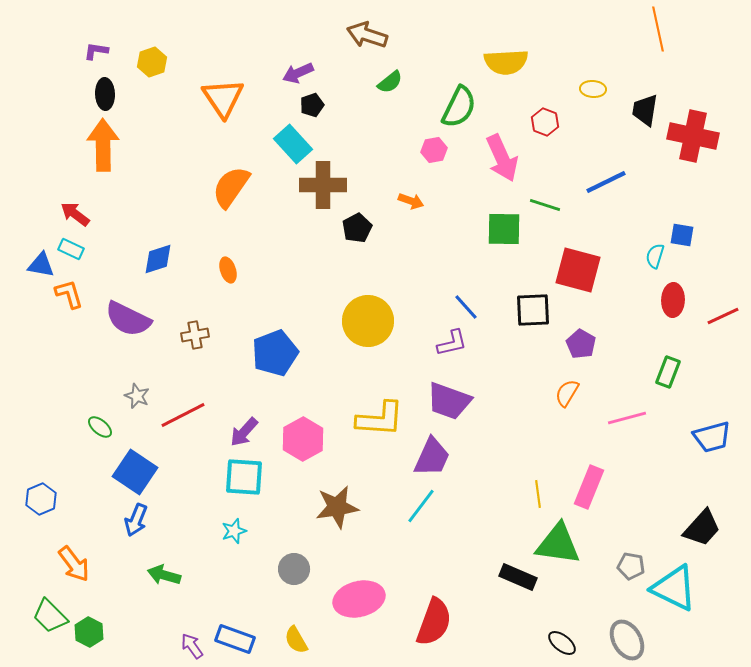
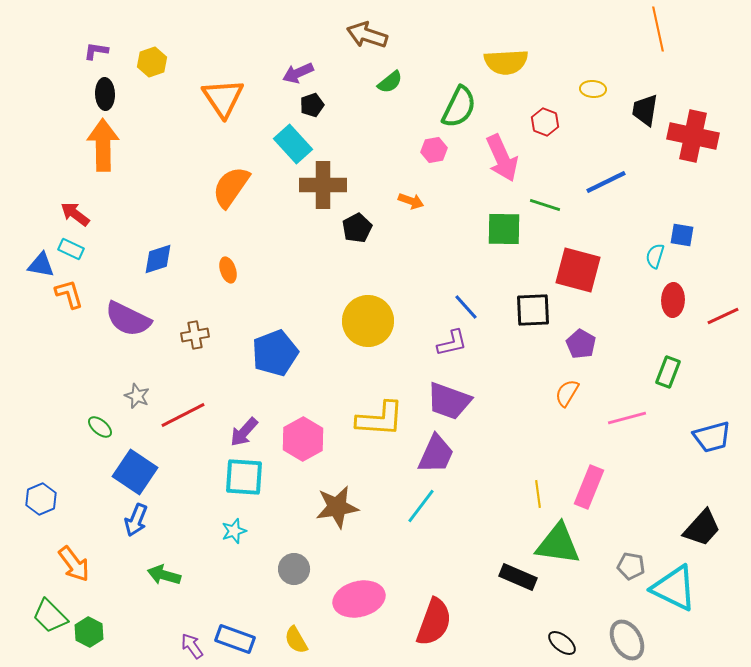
purple trapezoid at (432, 457): moved 4 px right, 3 px up
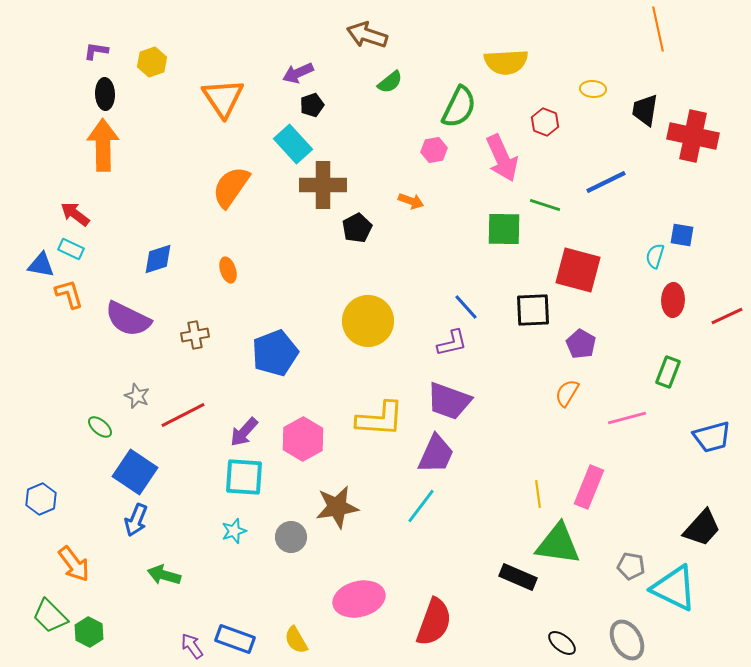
red line at (723, 316): moved 4 px right
gray circle at (294, 569): moved 3 px left, 32 px up
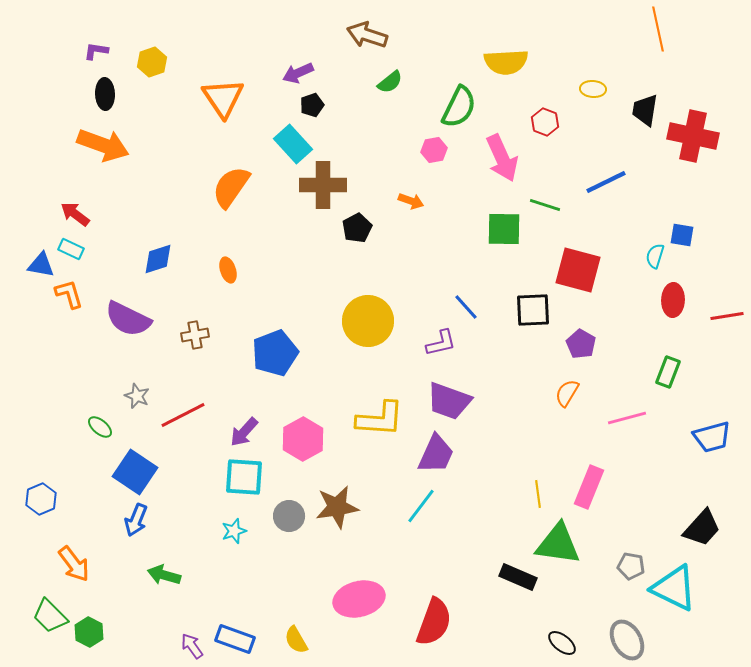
orange arrow at (103, 145): rotated 111 degrees clockwise
red line at (727, 316): rotated 16 degrees clockwise
purple L-shape at (452, 343): moved 11 px left
gray circle at (291, 537): moved 2 px left, 21 px up
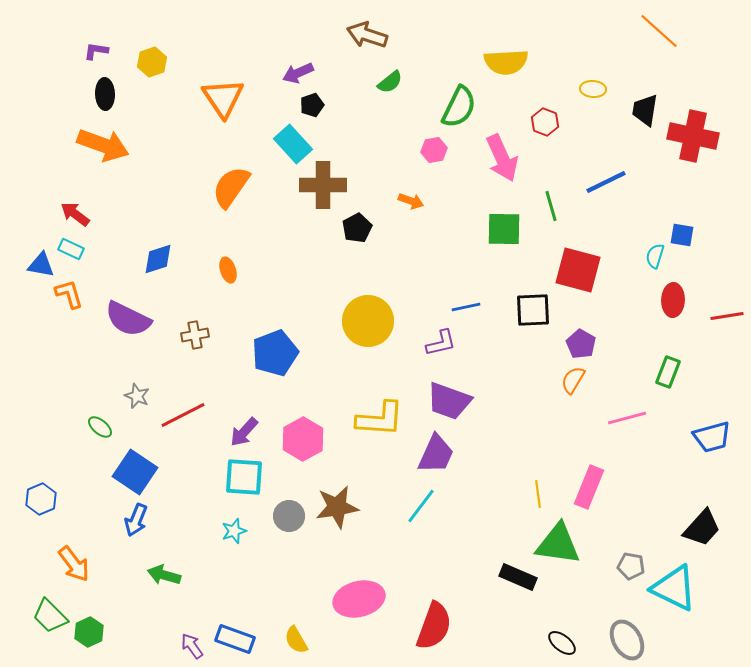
orange line at (658, 29): moved 1 px right, 2 px down; rotated 36 degrees counterclockwise
green line at (545, 205): moved 6 px right, 1 px down; rotated 56 degrees clockwise
blue line at (466, 307): rotated 60 degrees counterclockwise
orange semicircle at (567, 393): moved 6 px right, 13 px up
red semicircle at (434, 622): moved 4 px down
green hexagon at (89, 632): rotated 8 degrees clockwise
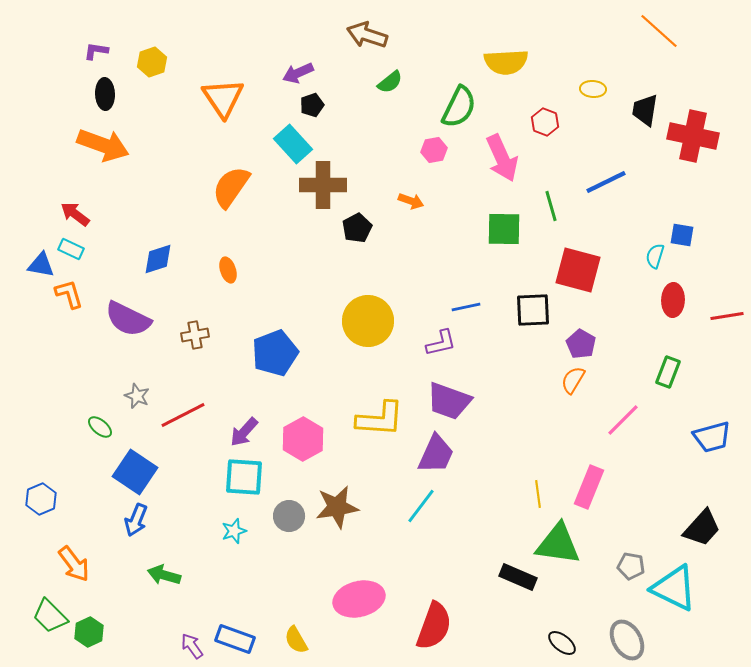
pink line at (627, 418): moved 4 px left, 2 px down; rotated 30 degrees counterclockwise
